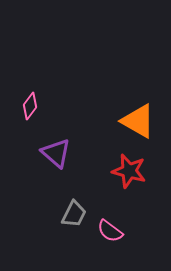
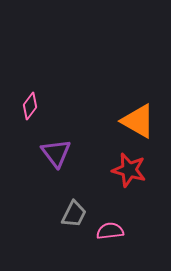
purple triangle: rotated 12 degrees clockwise
red star: moved 1 px up
pink semicircle: rotated 136 degrees clockwise
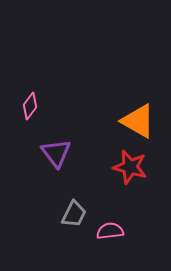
red star: moved 1 px right, 3 px up
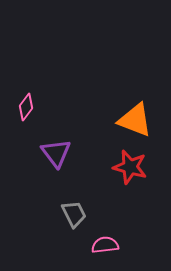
pink diamond: moved 4 px left, 1 px down
orange triangle: moved 3 px left, 1 px up; rotated 9 degrees counterclockwise
gray trapezoid: rotated 52 degrees counterclockwise
pink semicircle: moved 5 px left, 14 px down
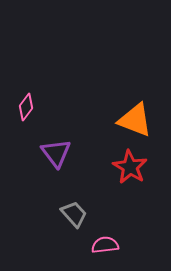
red star: rotated 16 degrees clockwise
gray trapezoid: rotated 16 degrees counterclockwise
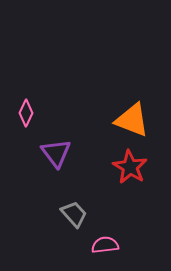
pink diamond: moved 6 px down; rotated 12 degrees counterclockwise
orange triangle: moved 3 px left
